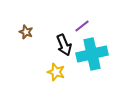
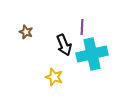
purple line: moved 1 px down; rotated 49 degrees counterclockwise
yellow star: moved 2 px left, 5 px down
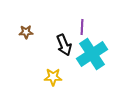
brown star: rotated 24 degrees counterclockwise
cyan cross: rotated 20 degrees counterclockwise
yellow star: moved 1 px left; rotated 18 degrees counterclockwise
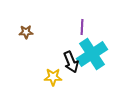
black arrow: moved 7 px right, 17 px down
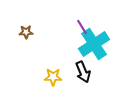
purple line: rotated 35 degrees counterclockwise
cyan cross: moved 2 px right, 10 px up
black arrow: moved 12 px right, 10 px down
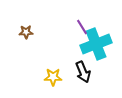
cyan cross: moved 2 px right; rotated 12 degrees clockwise
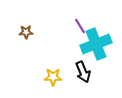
purple line: moved 2 px left, 1 px up
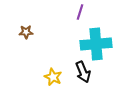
purple line: moved 14 px up; rotated 49 degrees clockwise
cyan cross: rotated 16 degrees clockwise
yellow star: rotated 24 degrees clockwise
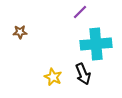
purple line: rotated 28 degrees clockwise
brown star: moved 6 px left
black arrow: moved 2 px down
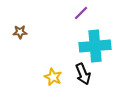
purple line: moved 1 px right, 1 px down
cyan cross: moved 1 px left, 2 px down
